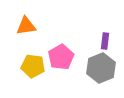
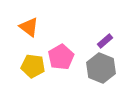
orange triangle: moved 3 px right, 1 px down; rotated 45 degrees clockwise
purple rectangle: rotated 42 degrees clockwise
gray hexagon: rotated 16 degrees counterclockwise
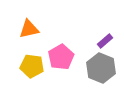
orange triangle: moved 2 px down; rotated 50 degrees counterclockwise
yellow pentagon: moved 1 px left
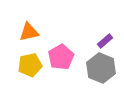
orange triangle: moved 3 px down
yellow pentagon: moved 2 px left, 1 px up; rotated 20 degrees counterclockwise
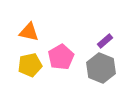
orange triangle: rotated 25 degrees clockwise
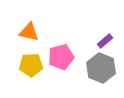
pink pentagon: rotated 15 degrees clockwise
yellow pentagon: moved 1 px right; rotated 10 degrees clockwise
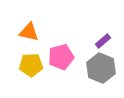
purple rectangle: moved 2 px left
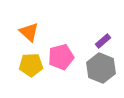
orange triangle: rotated 30 degrees clockwise
